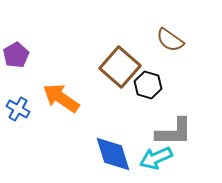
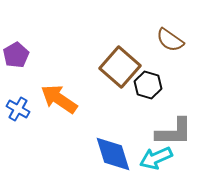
orange arrow: moved 2 px left, 1 px down
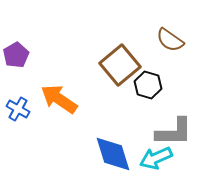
brown square: moved 2 px up; rotated 9 degrees clockwise
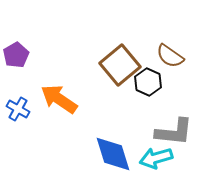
brown semicircle: moved 16 px down
black hexagon: moved 3 px up; rotated 8 degrees clockwise
gray L-shape: rotated 6 degrees clockwise
cyan arrow: rotated 8 degrees clockwise
